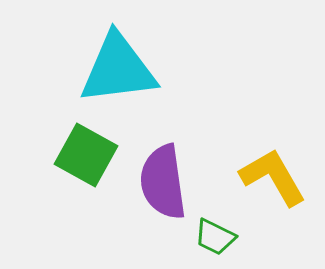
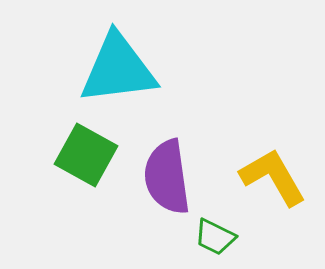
purple semicircle: moved 4 px right, 5 px up
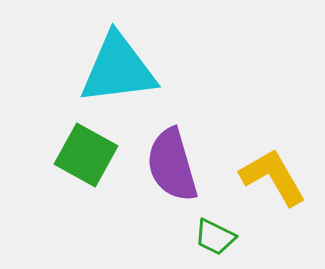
purple semicircle: moved 5 px right, 12 px up; rotated 8 degrees counterclockwise
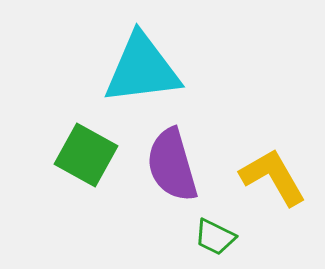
cyan triangle: moved 24 px right
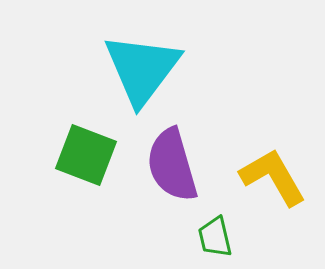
cyan triangle: rotated 46 degrees counterclockwise
green square: rotated 8 degrees counterclockwise
green trapezoid: rotated 51 degrees clockwise
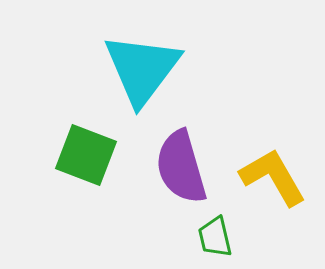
purple semicircle: moved 9 px right, 2 px down
